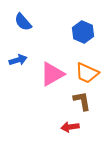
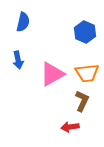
blue semicircle: rotated 126 degrees counterclockwise
blue hexagon: moved 2 px right
blue arrow: rotated 96 degrees clockwise
orange trapezoid: rotated 30 degrees counterclockwise
brown L-shape: rotated 35 degrees clockwise
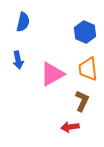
orange trapezoid: moved 1 px right, 4 px up; rotated 90 degrees clockwise
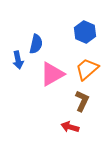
blue semicircle: moved 13 px right, 22 px down
orange trapezoid: moved 1 px left; rotated 55 degrees clockwise
red arrow: rotated 24 degrees clockwise
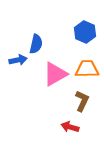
blue arrow: rotated 90 degrees counterclockwise
orange trapezoid: rotated 40 degrees clockwise
pink triangle: moved 3 px right
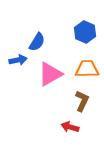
blue semicircle: moved 1 px right, 2 px up; rotated 18 degrees clockwise
pink triangle: moved 5 px left
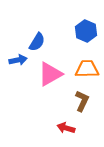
blue hexagon: moved 1 px right, 1 px up
red arrow: moved 4 px left, 1 px down
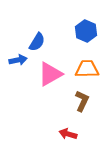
red arrow: moved 2 px right, 6 px down
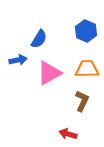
blue semicircle: moved 2 px right, 3 px up
pink triangle: moved 1 px left, 1 px up
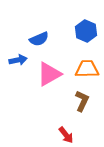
blue semicircle: rotated 36 degrees clockwise
pink triangle: moved 1 px down
red arrow: moved 2 px left, 1 px down; rotated 144 degrees counterclockwise
